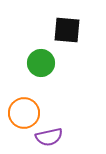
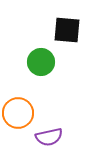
green circle: moved 1 px up
orange circle: moved 6 px left
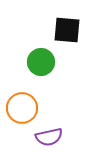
orange circle: moved 4 px right, 5 px up
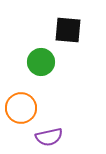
black square: moved 1 px right
orange circle: moved 1 px left
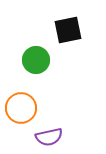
black square: rotated 16 degrees counterclockwise
green circle: moved 5 px left, 2 px up
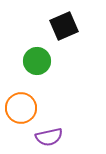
black square: moved 4 px left, 4 px up; rotated 12 degrees counterclockwise
green circle: moved 1 px right, 1 px down
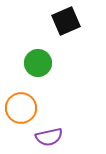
black square: moved 2 px right, 5 px up
green circle: moved 1 px right, 2 px down
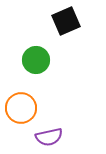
green circle: moved 2 px left, 3 px up
